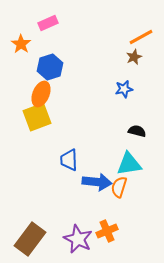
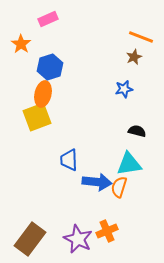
pink rectangle: moved 4 px up
orange line: rotated 50 degrees clockwise
orange ellipse: moved 2 px right; rotated 10 degrees counterclockwise
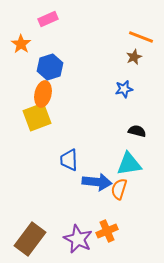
orange semicircle: moved 2 px down
